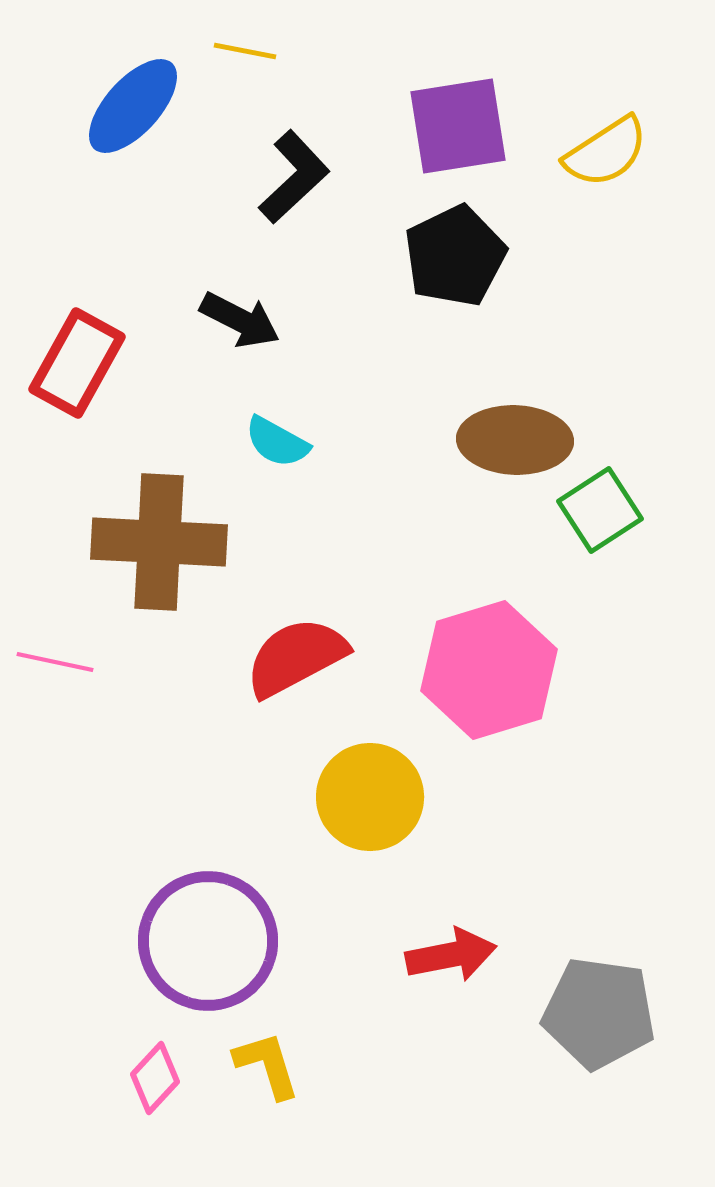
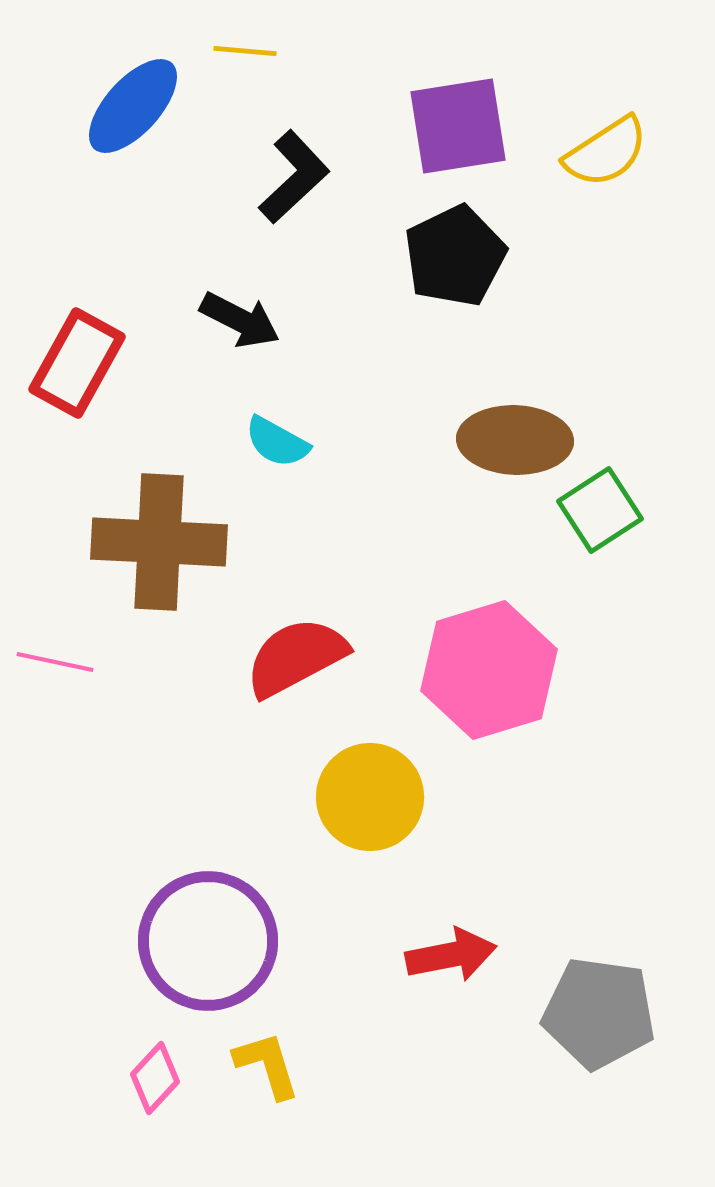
yellow line: rotated 6 degrees counterclockwise
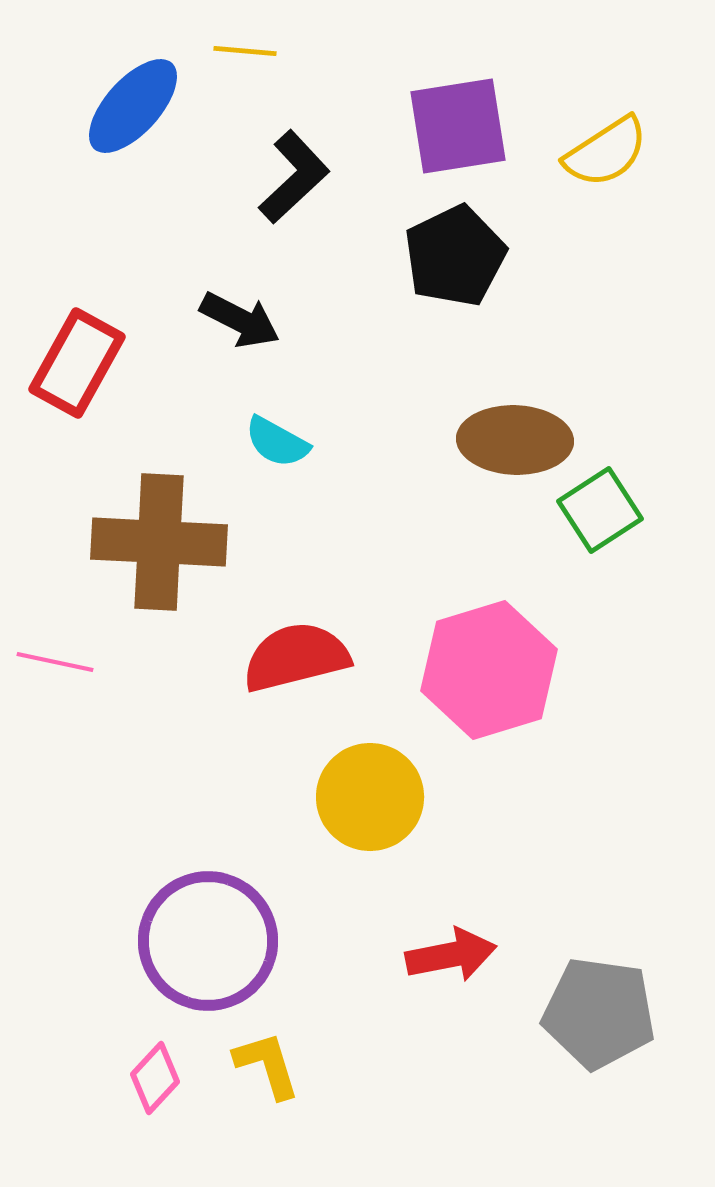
red semicircle: rotated 14 degrees clockwise
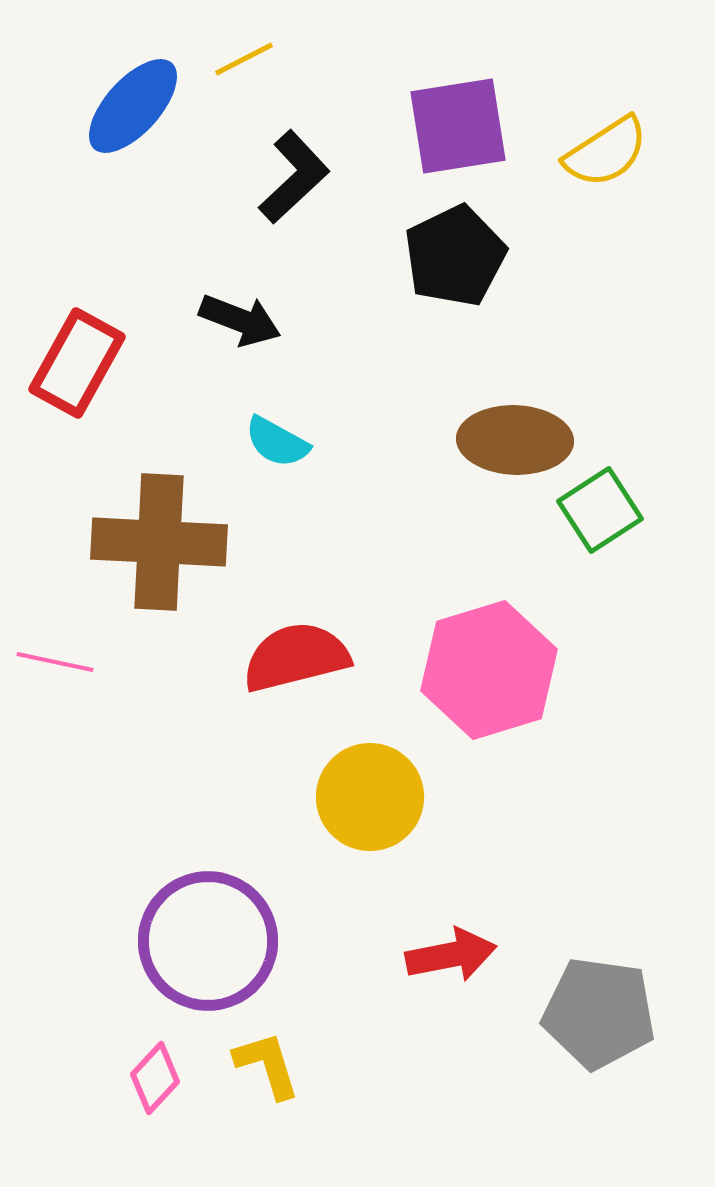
yellow line: moved 1 px left, 8 px down; rotated 32 degrees counterclockwise
black arrow: rotated 6 degrees counterclockwise
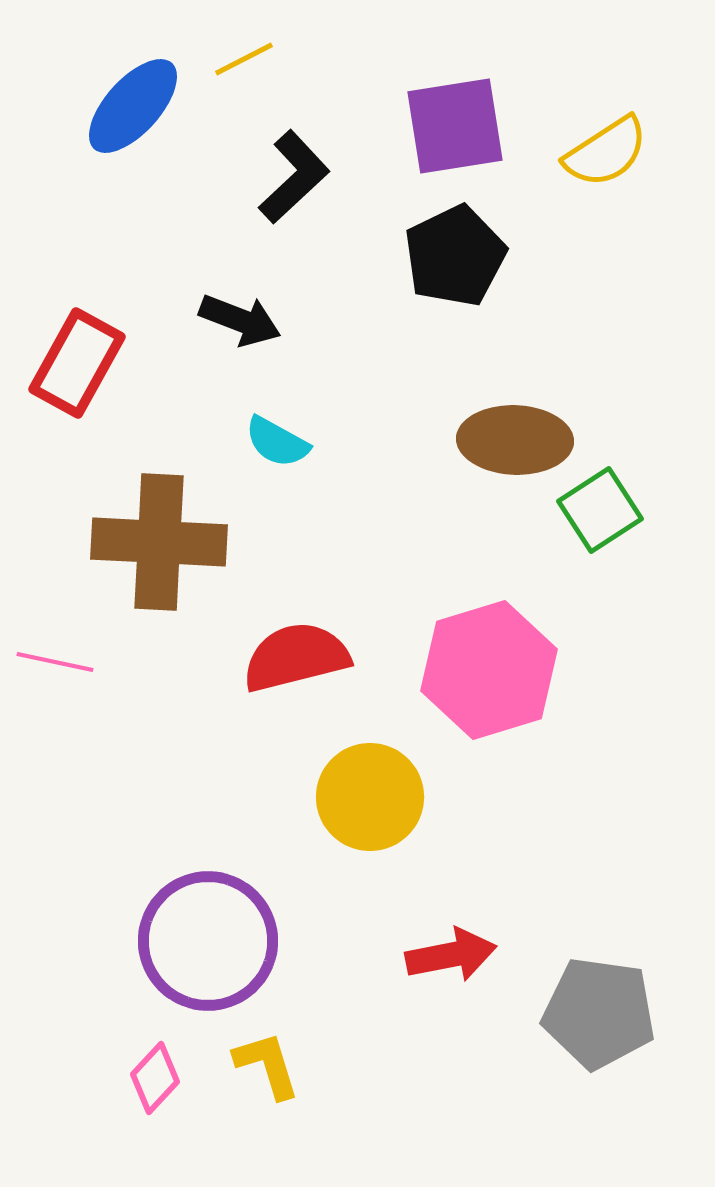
purple square: moved 3 px left
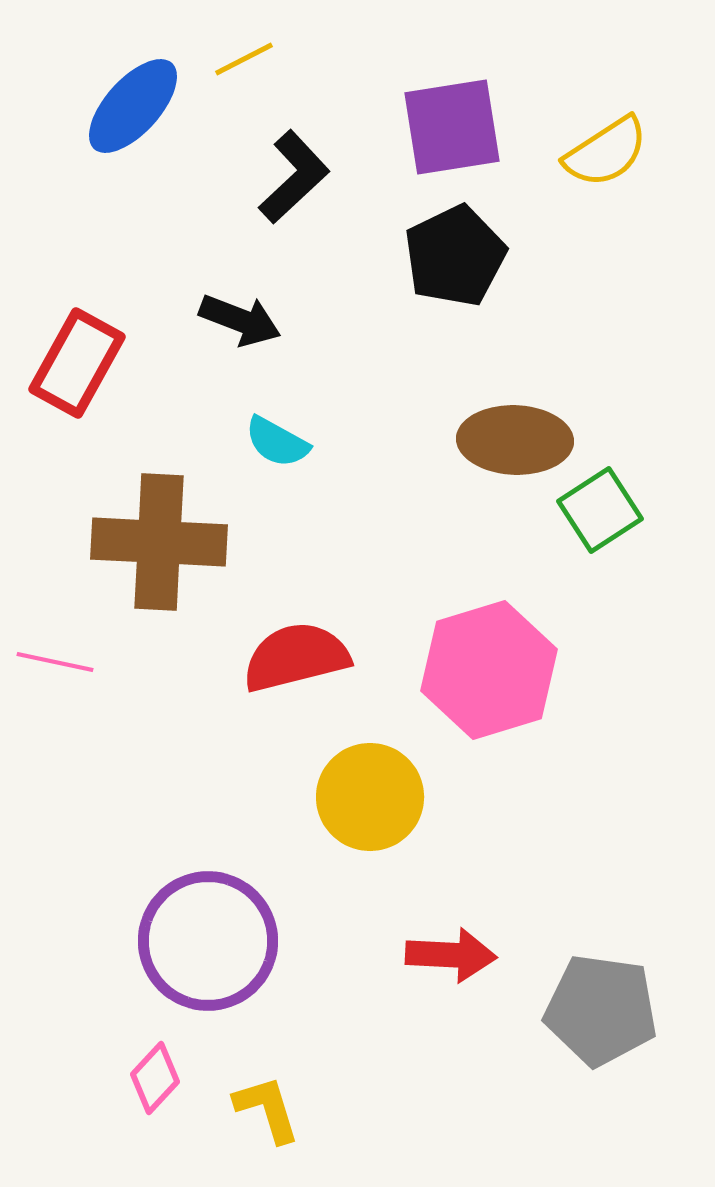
purple square: moved 3 px left, 1 px down
red arrow: rotated 14 degrees clockwise
gray pentagon: moved 2 px right, 3 px up
yellow L-shape: moved 44 px down
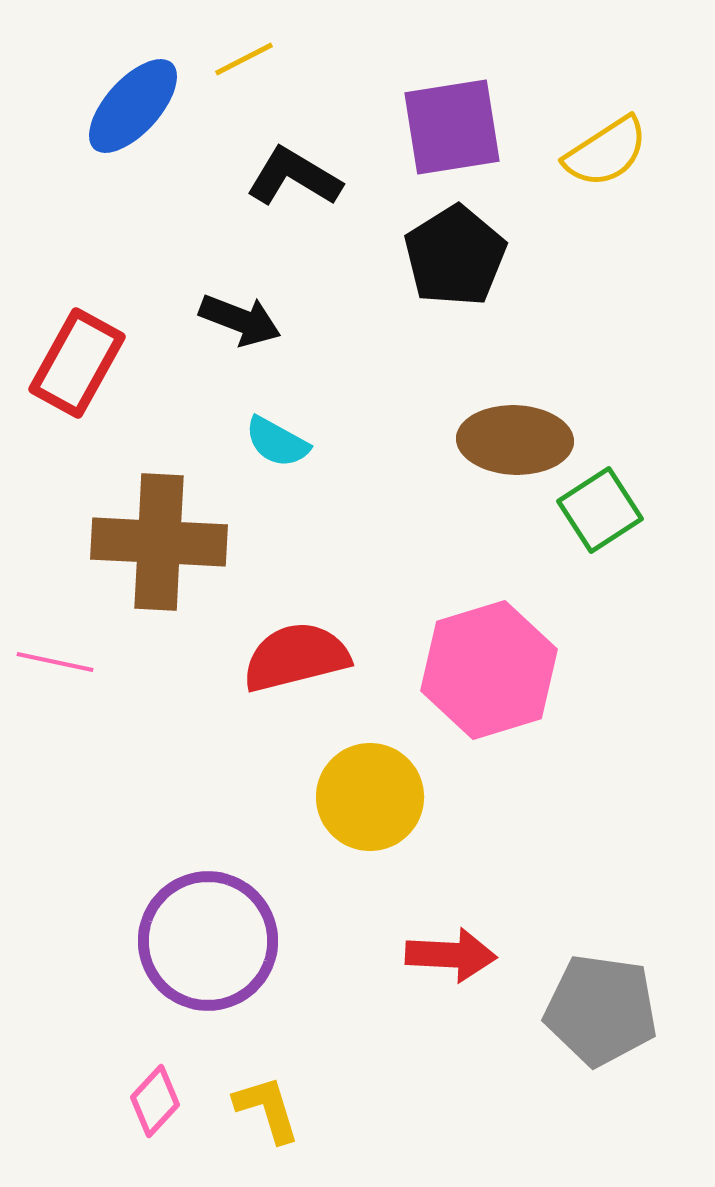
black L-shape: rotated 106 degrees counterclockwise
black pentagon: rotated 6 degrees counterclockwise
pink diamond: moved 23 px down
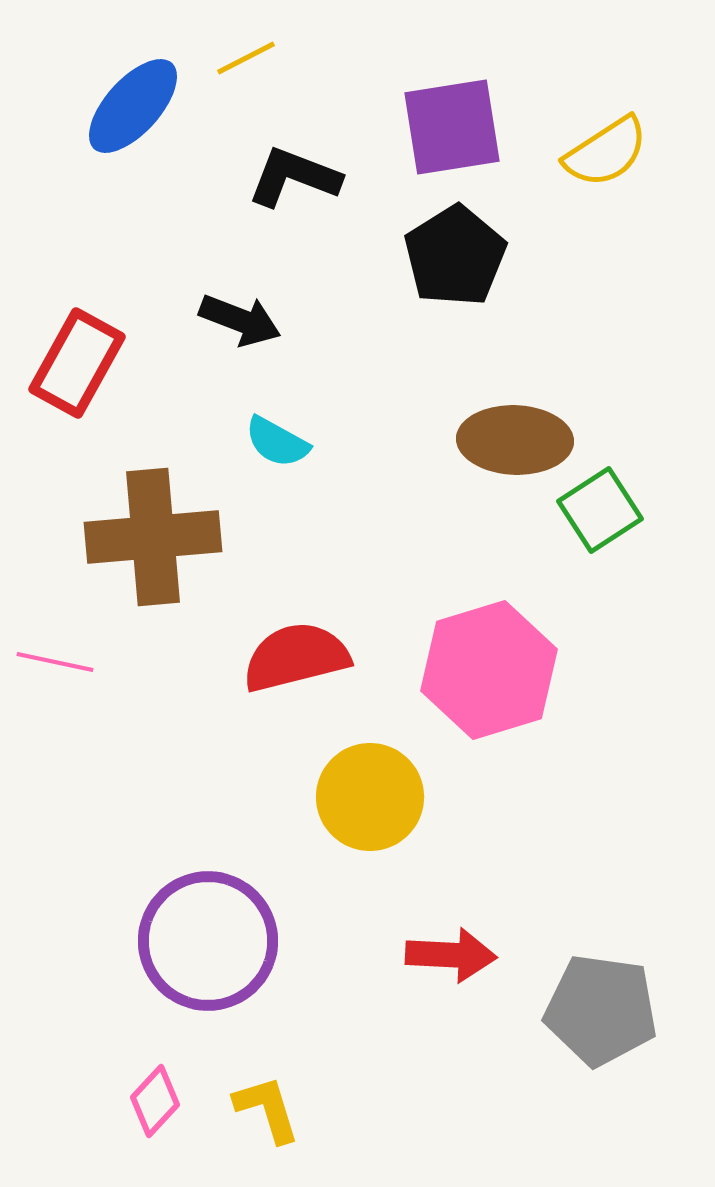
yellow line: moved 2 px right, 1 px up
black L-shape: rotated 10 degrees counterclockwise
brown cross: moved 6 px left, 5 px up; rotated 8 degrees counterclockwise
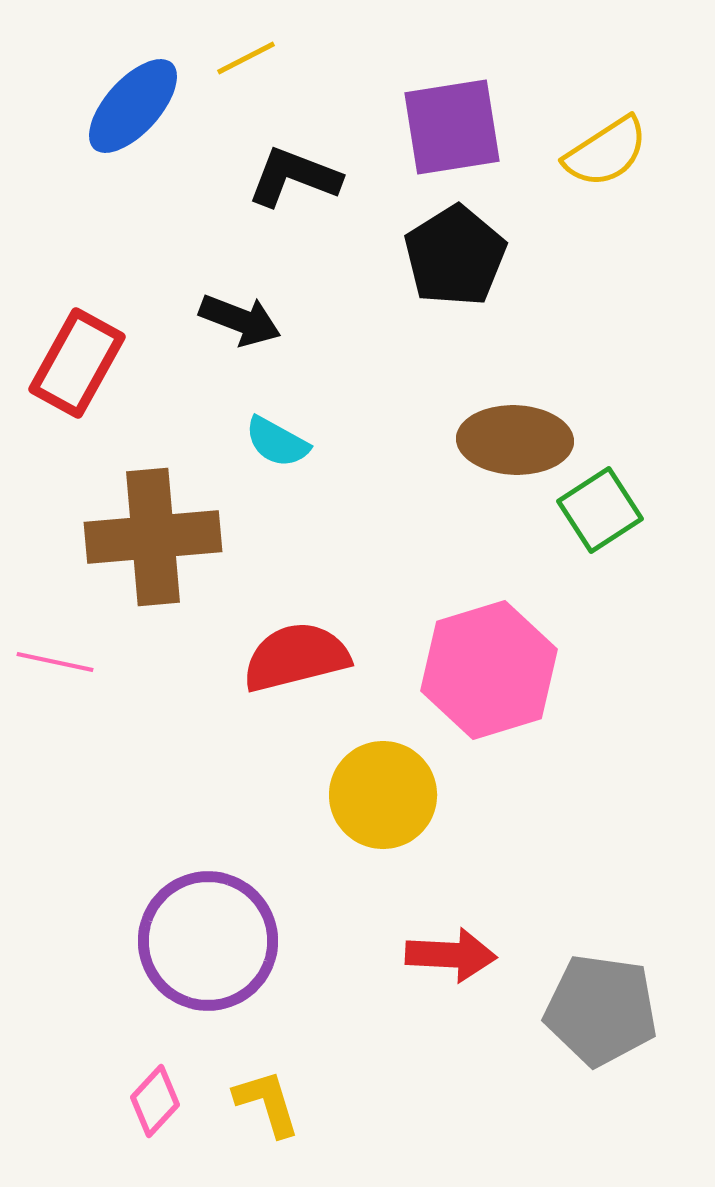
yellow circle: moved 13 px right, 2 px up
yellow L-shape: moved 6 px up
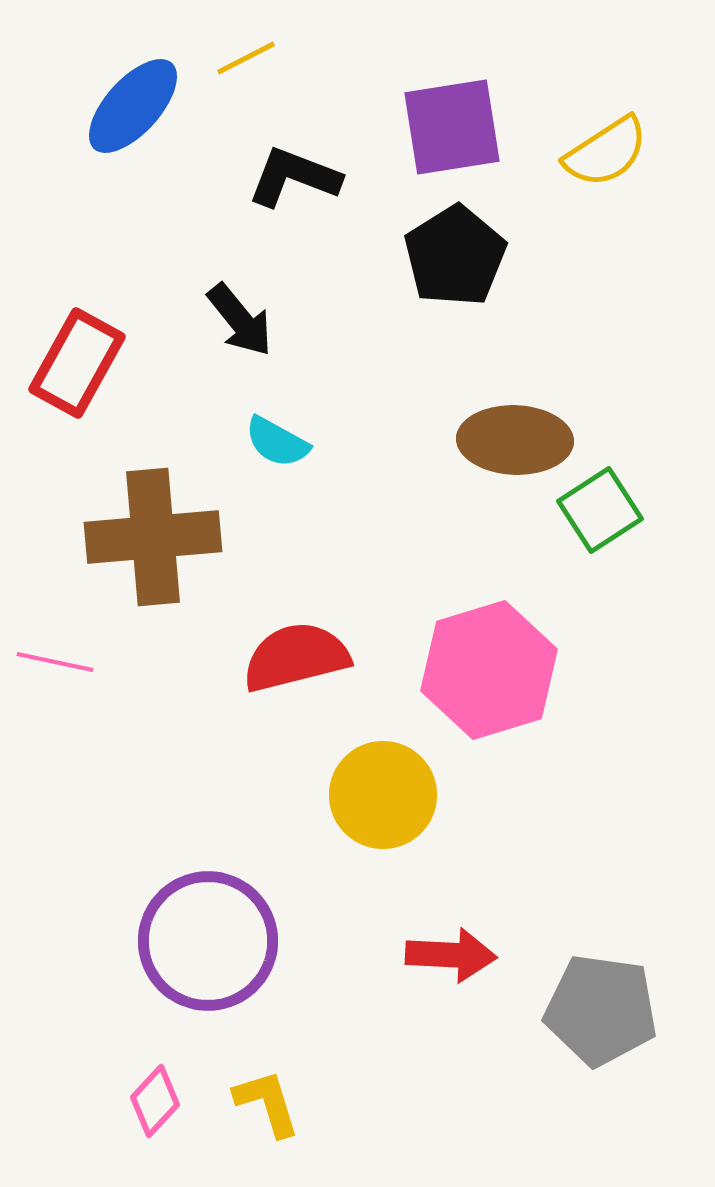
black arrow: rotated 30 degrees clockwise
